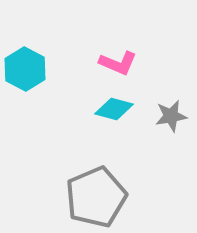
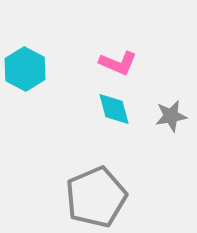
cyan diamond: rotated 60 degrees clockwise
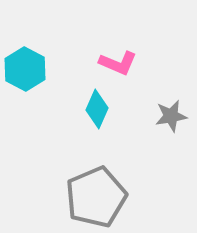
cyan diamond: moved 17 px left; rotated 39 degrees clockwise
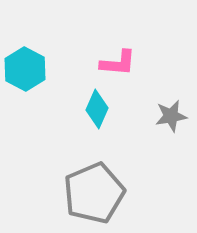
pink L-shape: rotated 18 degrees counterclockwise
gray pentagon: moved 2 px left, 4 px up
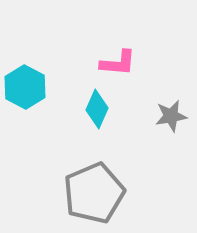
cyan hexagon: moved 18 px down
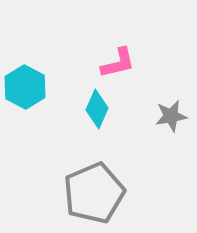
pink L-shape: rotated 18 degrees counterclockwise
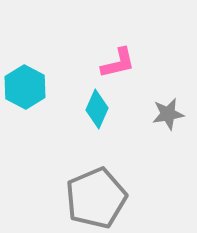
gray star: moved 3 px left, 2 px up
gray pentagon: moved 2 px right, 5 px down
